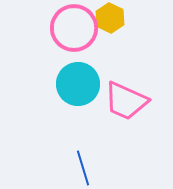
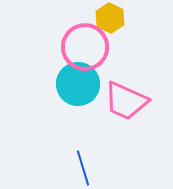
pink circle: moved 11 px right, 19 px down
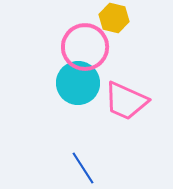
yellow hexagon: moved 4 px right; rotated 12 degrees counterclockwise
cyan circle: moved 1 px up
blue line: rotated 16 degrees counterclockwise
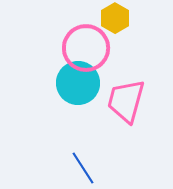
yellow hexagon: moved 1 px right; rotated 16 degrees clockwise
pink circle: moved 1 px right, 1 px down
pink trapezoid: rotated 81 degrees clockwise
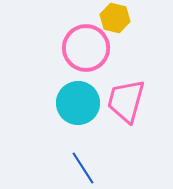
yellow hexagon: rotated 16 degrees counterclockwise
cyan circle: moved 20 px down
